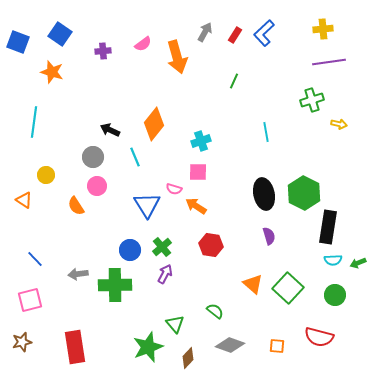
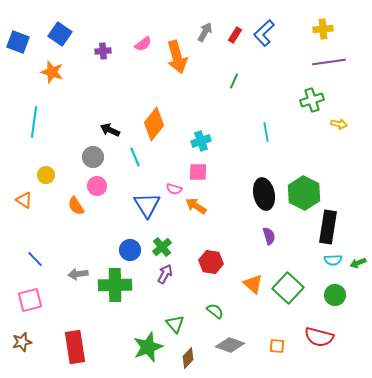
red hexagon at (211, 245): moved 17 px down
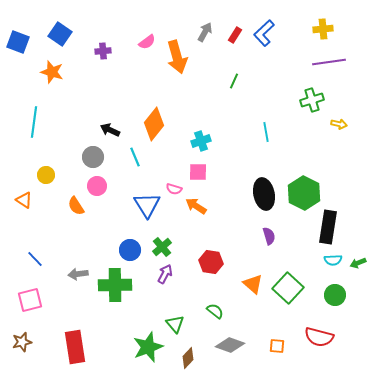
pink semicircle at (143, 44): moved 4 px right, 2 px up
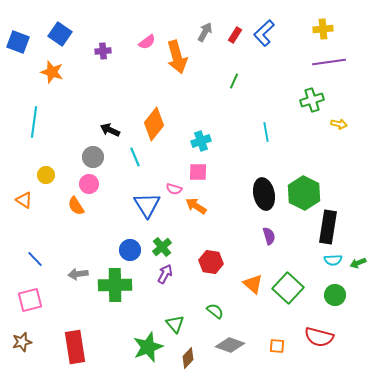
pink circle at (97, 186): moved 8 px left, 2 px up
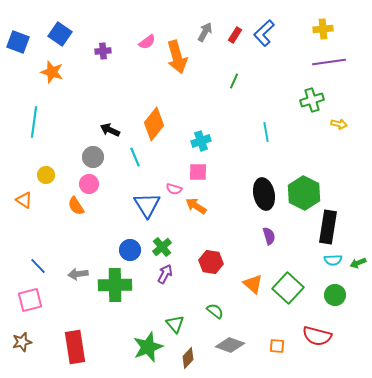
blue line at (35, 259): moved 3 px right, 7 px down
red semicircle at (319, 337): moved 2 px left, 1 px up
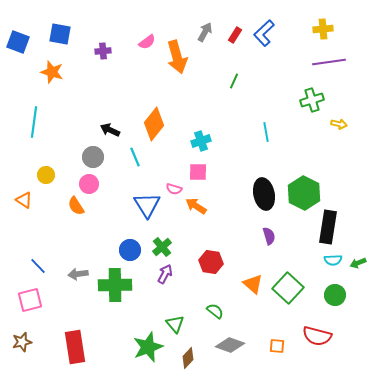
blue square at (60, 34): rotated 25 degrees counterclockwise
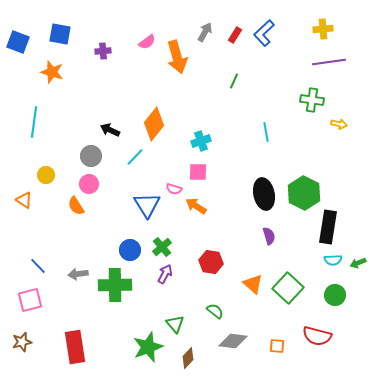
green cross at (312, 100): rotated 25 degrees clockwise
gray circle at (93, 157): moved 2 px left, 1 px up
cyan line at (135, 157): rotated 66 degrees clockwise
gray diamond at (230, 345): moved 3 px right, 4 px up; rotated 12 degrees counterclockwise
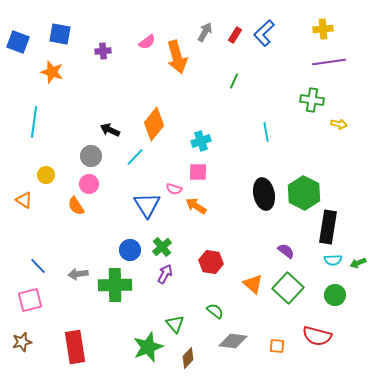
purple semicircle at (269, 236): moved 17 px right, 15 px down; rotated 36 degrees counterclockwise
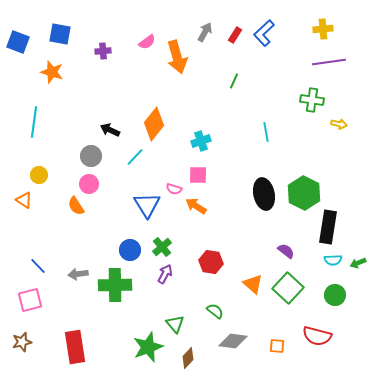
pink square at (198, 172): moved 3 px down
yellow circle at (46, 175): moved 7 px left
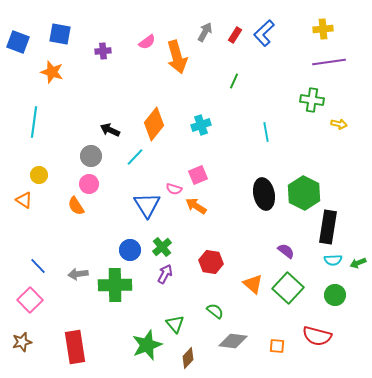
cyan cross at (201, 141): moved 16 px up
pink square at (198, 175): rotated 24 degrees counterclockwise
pink square at (30, 300): rotated 30 degrees counterclockwise
green star at (148, 347): moved 1 px left, 2 px up
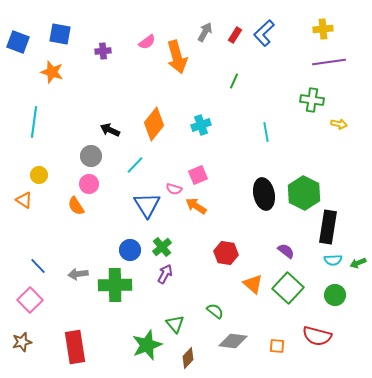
cyan line at (135, 157): moved 8 px down
red hexagon at (211, 262): moved 15 px right, 9 px up
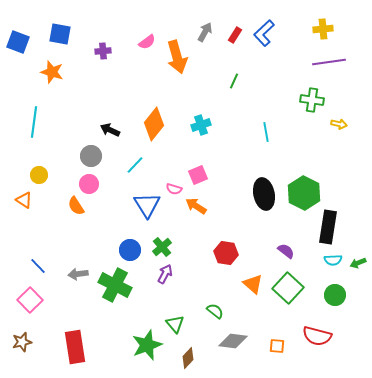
green cross at (115, 285): rotated 28 degrees clockwise
